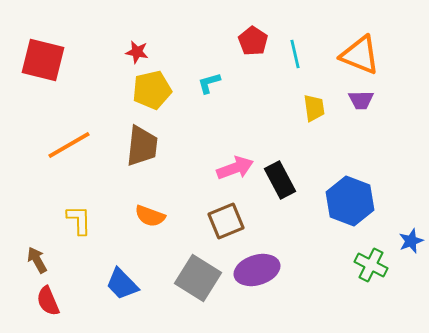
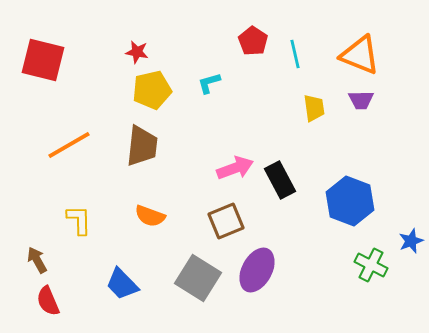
purple ellipse: rotated 45 degrees counterclockwise
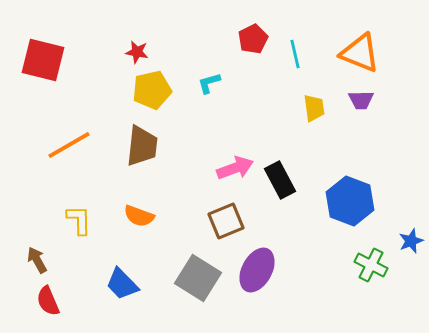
red pentagon: moved 2 px up; rotated 12 degrees clockwise
orange triangle: moved 2 px up
orange semicircle: moved 11 px left
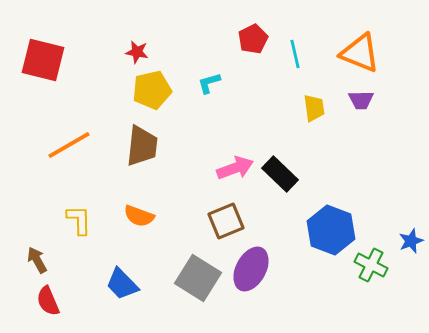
black rectangle: moved 6 px up; rotated 18 degrees counterclockwise
blue hexagon: moved 19 px left, 29 px down
purple ellipse: moved 6 px left, 1 px up
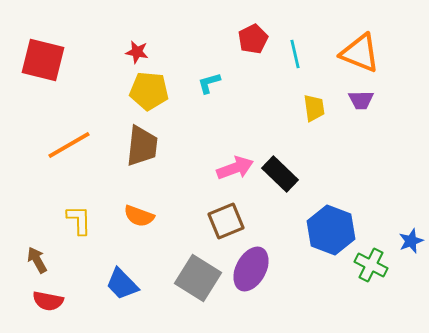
yellow pentagon: moved 3 px left, 1 px down; rotated 18 degrees clockwise
red semicircle: rotated 56 degrees counterclockwise
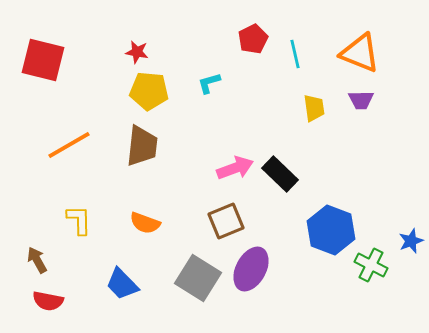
orange semicircle: moved 6 px right, 7 px down
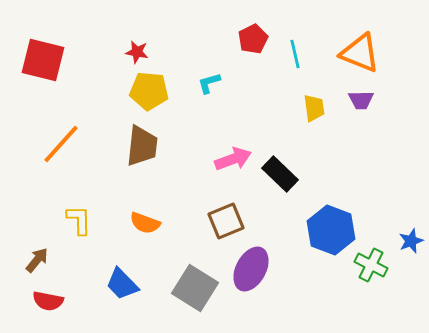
orange line: moved 8 px left, 1 px up; rotated 18 degrees counterclockwise
pink arrow: moved 2 px left, 9 px up
brown arrow: rotated 68 degrees clockwise
gray square: moved 3 px left, 10 px down
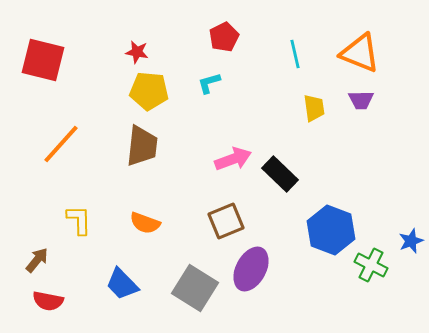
red pentagon: moved 29 px left, 2 px up
